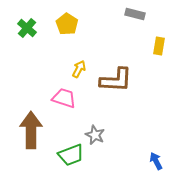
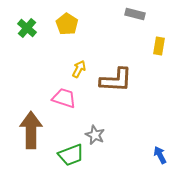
blue arrow: moved 4 px right, 6 px up
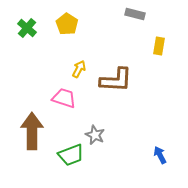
brown arrow: moved 1 px right, 1 px down
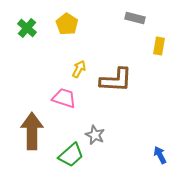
gray rectangle: moved 4 px down
green trapezoid: rotated 20 degrees counterclockwise
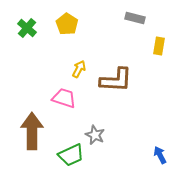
green trapezoid: rotated 16 degrees clockwise
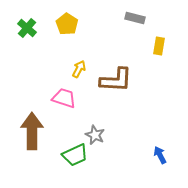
green trapezoid: moved 4 px right
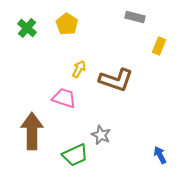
gray rectangle: moved 1 px up
yellow rectangle: rotated 12 degrees clockwise
brown L-shape: rotated 16 degrees clockwise
gray star: moved 6 px right
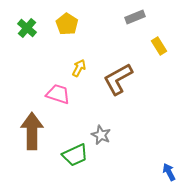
gray rectangle: rotated 36 degrees counterclockwise
yellow rectangle: rotated 54 degrees counterclockwise
yellow arrow: moved 1 px up
brown L-shape: moved 2 px right, 1 px up; rotated 132 degrees clockwise
pink trapezoid: moved 6 px left, 4 px up
blue arrow: moved 9 px right, 17 px down
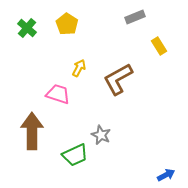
blue arrow: moved 3 px left, 3 px down; rotated 90 degrees clockwise
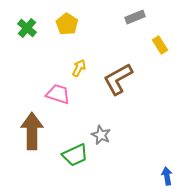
yellow rectangle: moved 1 px right, 1 px up
blue arrow: moved 1 px right, 1 px down; rotated 72 degrees counterclockwise
